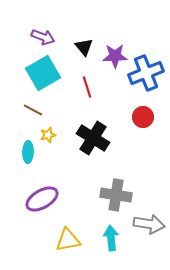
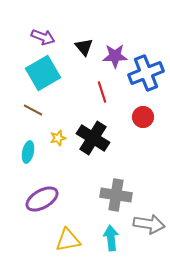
red line: moved 15 px right, 5 px down
yellow star: moved 10 px right, 3 px down
cyan ellipse: rotated 10 degrees clockwise
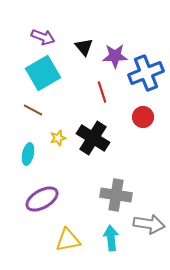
cyan ellipse: moved 2 px down
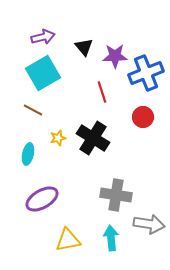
purple arrow: rotated 35 degrees counterclockwise
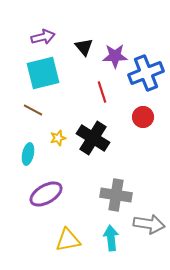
cyan square: rotated 16 degrees clockwise
purple ellipse: moved 4 px right, 5 px up
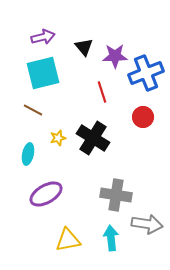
gray arrow: moved 2 px left
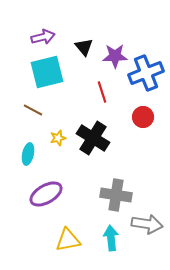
cyan square: moved 4 px right, 1 px up
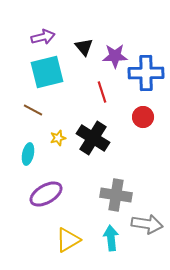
blue cross: rotated 20 degrees clockwise
yellow triangle: rotated 20 degrees counterclockwise
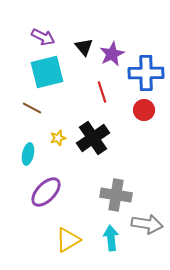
purple arrow: rotated 40 degrees clockwise
purple star: moved 3 px left, 2 px up; rotated 25 degrees counterclockwise
brown line: moved 1 px left, 2 px up
red circle: moved 1 px right, 7 px up
black cross: rotated 24 degrees clockwise
purple ellipse: moved 2 px up; rotated 16 degrees counterclockwise
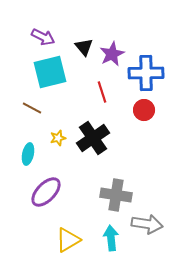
cyan square: moved 3 px right
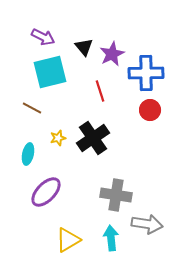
red line: moved 2 px left, 1 px up
red circle: moved 6 px right
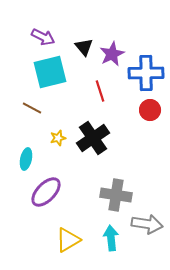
cyan ellipse: moved 2 px left, 5 px down
